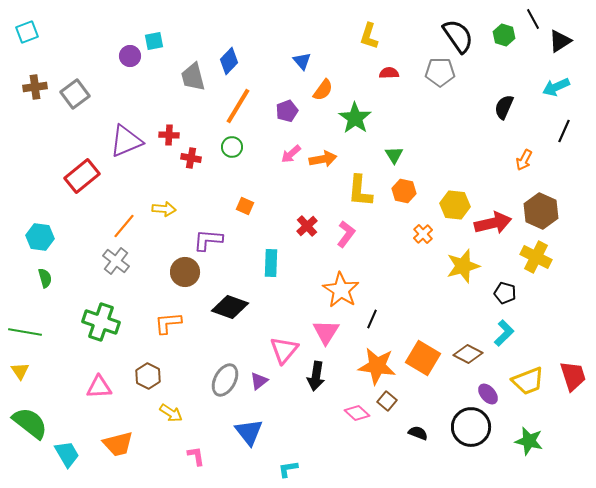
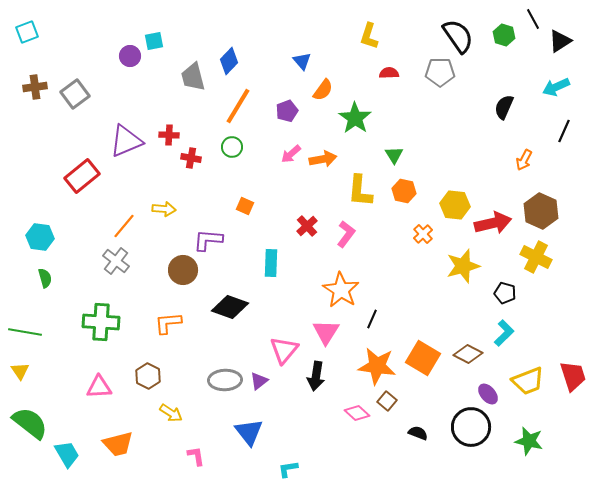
brown circle at (185, 272): moved 2 px left, 2 px up
green cross at (101, 322): rotated 15 degrees counterclockwise
gray ellipse at (225, 380): rotated 60 degrees clockwise
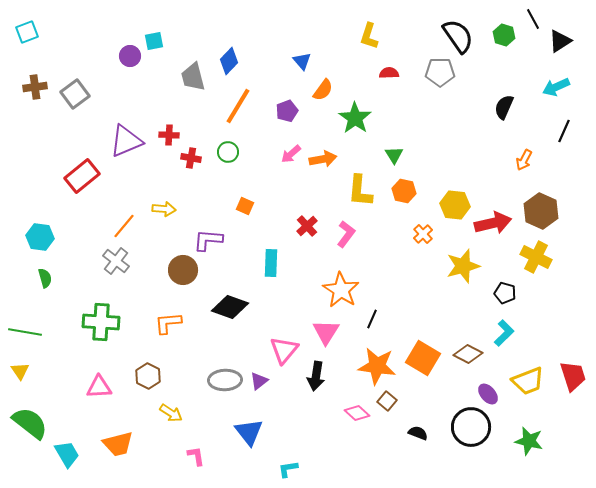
green circle at (232, 147): moved 4 px left, 5 px down
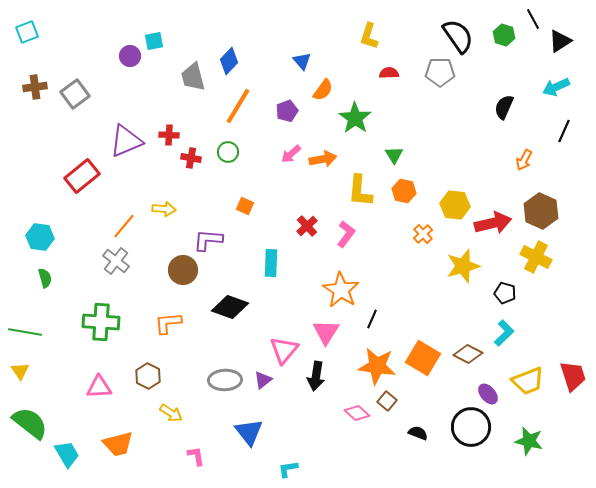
purple triangle at (259, 381): moved 4 px right, 1 px up
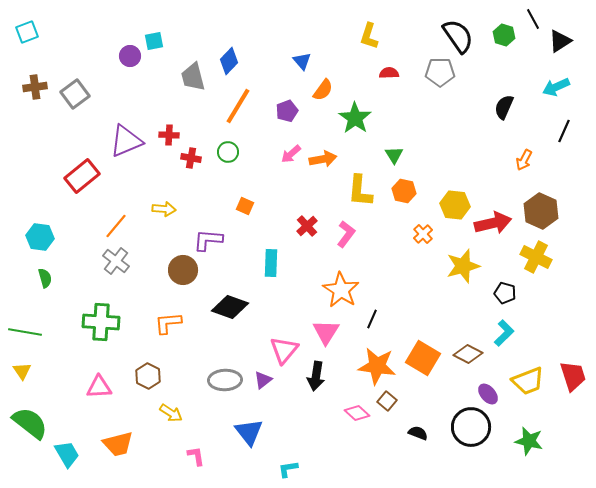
orange line at (124, 226): moved 8 px left
yellow triangle at (20, 371): moved 2 px right
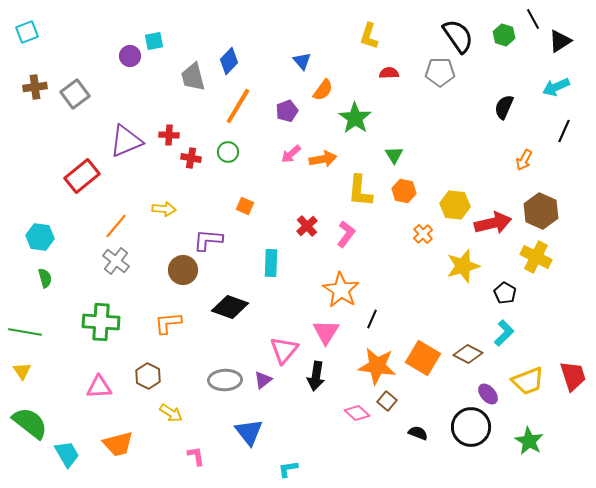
black pentagon at (505, 293): rotated 15 degrees clockwise
green star at (529, 441): rotated 16 degrees clockwise
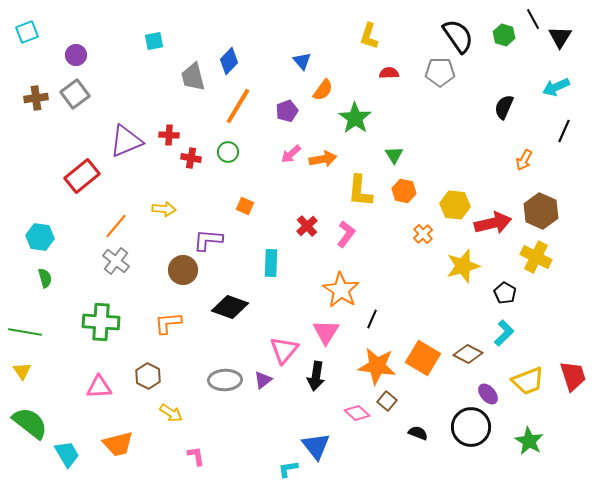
black triangle at (560, 41): moved 4 px up; rotated 25 degrees counterclockwise
purple circle at (130, 56): moved 54 px left, 1 px up
brown cross at (35, 87): moved 1 px right, 11 px down
blue triangle at (249, 432): moved 67 px right, 14 px down
